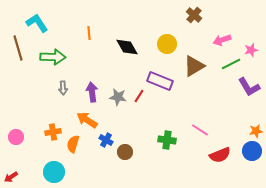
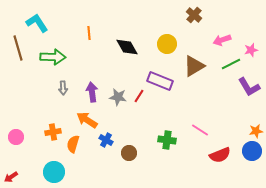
brown circle: moved 4 px right, 1 px down
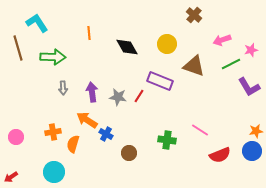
brown triangle: rotated 50 degrees clockwise
blue cross: moved 6 px up
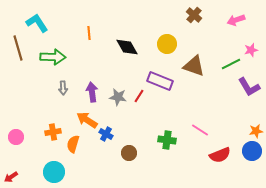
pink arrow: moved 14 px right, 20 px up
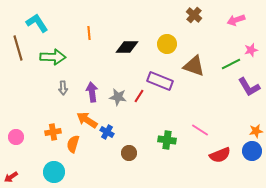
black diamond: rotated 60 degrees counterclockwise
blue cross: moved 1 px right, 2 px up
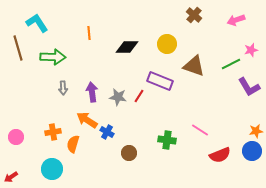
cyan circle: moved 2 px left, 3 px up
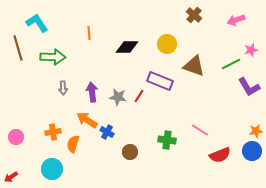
brown circle: moved 1 px right, 1 px up
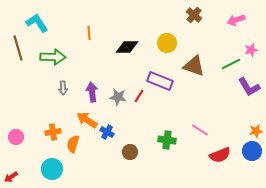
yellow circle: moved 1 px up
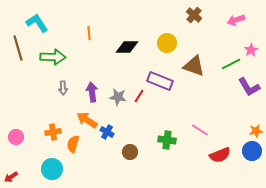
pink star: rotated 16 degrees counterclockwise
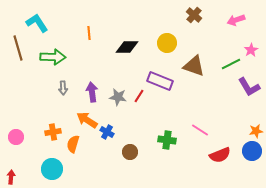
red arrow: rotated 128 degrees clockwise
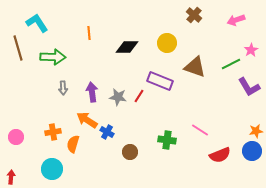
brown triangle: moved 1 px right, 1 px down
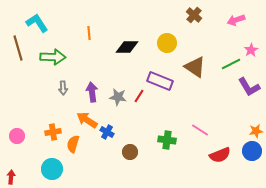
brown triangle: rotated 15 degrees clockwise
pink circle: moved 1 px right, 1 px up
